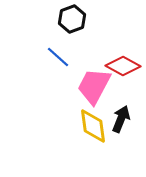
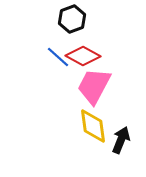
red diamond: moved 40 px left, 10 px up
black arrow: moved 21 px down
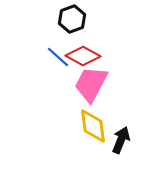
pink trapezoid: moved 3 px left, 2 px up
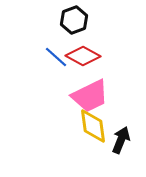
black hexagon: moved 2 px right, 1 px down
blue line: moved 2 px left
pink trapezoid: moved 1 px left, 12 px down; rotated 144 degrees counterclockwise
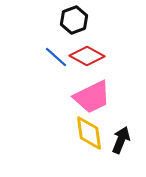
red diamond: moved 4 px right
pink trapezoid: moved 2 px right, 1 px down
yellow diamond: moved 4 px left, 7 px down
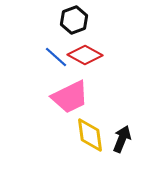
red diamond: moved 2 px left, 1 px up
pink trapezoid: moved 22 px left
yellow diamond: moved 1 px right, 2 px down
black arrow: moved 1 px right, 1 px up
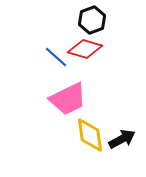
black hexagon: moved 18 px right
red diamond: moved 6 px up; rotated 12 degrees counterclockwise
pink trapezoid: moved 2 px left, 2 px down
black arrow: rotated 40 degrees clockwise
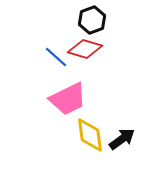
black arrow: rotated 8 degrees counterclockwise
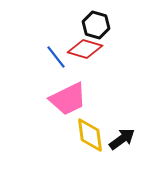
black hexagon: moved 4 px right, 5 px down; rotated 24 degrees counterclockwise
blue line: rotated 10 degrees clockwise
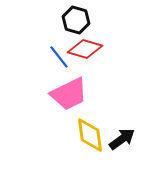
black hexagon: moved 20 px left, 5 px up
blue line: moved 3 px right
pink trapezoid: moved 1 px right, 5 px up
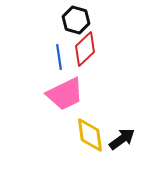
red diamond: rotated 60 degrees counterclockwise
blue line: rotated 30 degrees clockwise
pink trapezoid: moved 4 px left
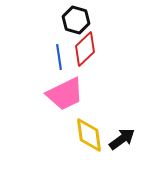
yellow diamond: moved 1 px left
